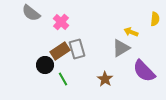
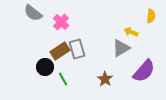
gray semicircle: moved 2 px right
yellow semicircle: moved 4 px left, 3 px up
black circle: moved 2 px down
purple semicircle: rotated 95 degrees counterclockwise
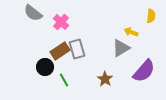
green line: moved 1 px right, 1 px down
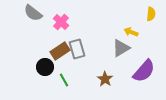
yellow semicircle: moved 2 px up
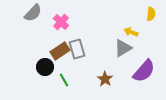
gray semicircle: rotated 84 degrees counterclockwise
gray triangle: moved 2 px right
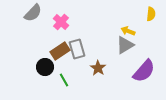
yellow arrow: moved 3 px left, 1 px up
gray triangle: moved 2 px right, 3 px up
brown star: moved 7 px left, 11 px up
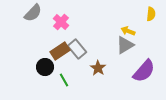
gray rectangle: rotated 24 degrees counterclockwise
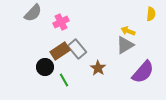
pink cross: rotated 21 degrees clockwise
purple semicircle: moved 1 px left, 1 px down
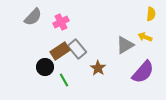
gray semicircle: moved 4 px down
yellow arrow: moved 17 px right, 6 px down
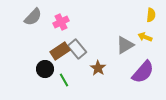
yellow semicircle: moved 1 px down
black circle: moved 2 px down
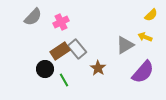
yellow semicircle: rotated 40 degrees clockwise
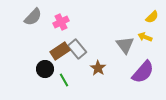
yellow semicircle: moved 1 px right, 2 px down
gray triangle: rotated 36 degrees counterclockwise
